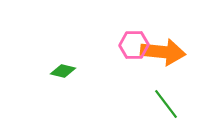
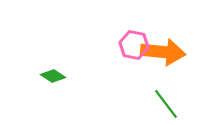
pink hexagon: rotated 12 degrees clockwise
green diamond: moved 10 px left, 5 px down; rotated 20 degrees clockwise
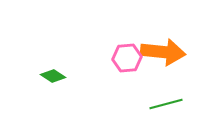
pink hexagon: moved 7 px left, 13 px down; rotated 16 degrees counterclockwise
green line: rotated 68 degrees counterclockwise
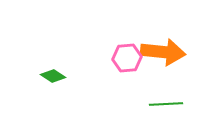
green line: rotated 12 degrees clockwise
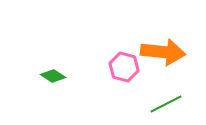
pink hexagon: moved 3 px left, 9 px down; rotated 20 degrees clockwise
green line: rotated 24 degrees counterclockwise
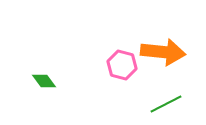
pink hexagon: moved 2 px left, 2 px up
green diamond: moved 9 px left, 5 px down; rotated 20 degrees clockwise
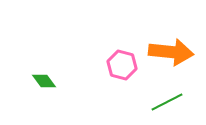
orange arrow: moved 8 px right
green line: moved 1 px right, 2 px up
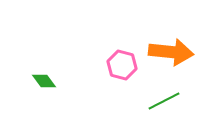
green line: moved 3 px left, 1 px up
